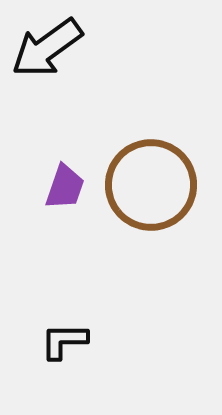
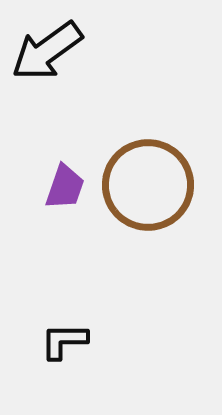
black arrow: moved 3 px down
brown circle: moved 3 px left
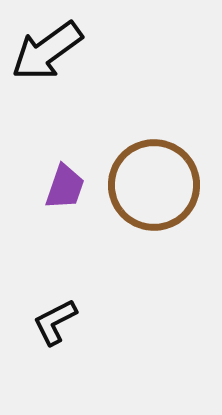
brown circle: moved 6 px right
black L-shape: moved 9 px left, 19 px up; rotated 27 degrees counterclockwise
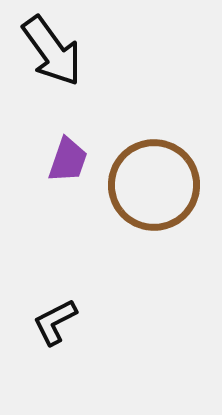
black arrow: moved 5 px right; rotated 90 degrees counterclockwise
purple trapezoid: moved 3 px right, 27 px up
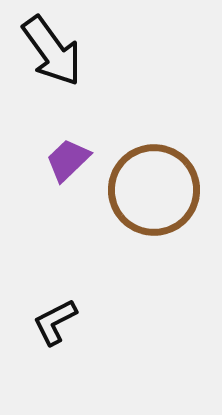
purple trapezoid: rotated 153 degrees counterclockwise
brown circle: moved 5 px down
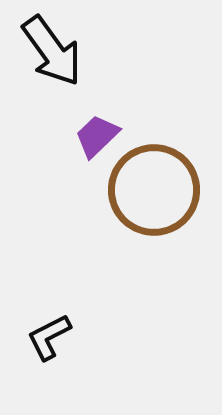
purple trapezoid: moved 29 px right, 24 px up
black L-shape: moved 6 px left, 15 px down
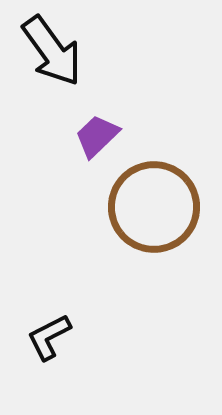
brown circle: moved 17 px down
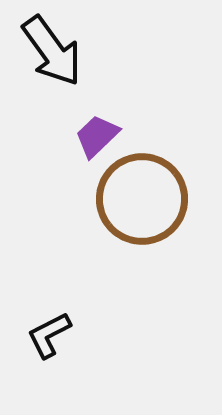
brown circle: moved 12 px left, 8 px up
black L-shape: moved 2 px up
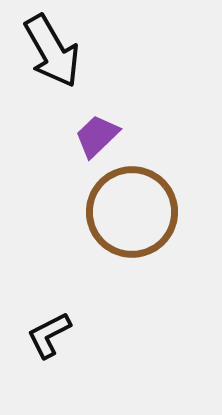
black arrow: rotated 6 degrees clockwise
brown circle: moved 10 px left, 13 px down
